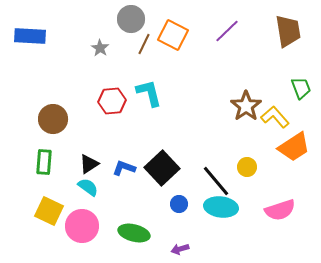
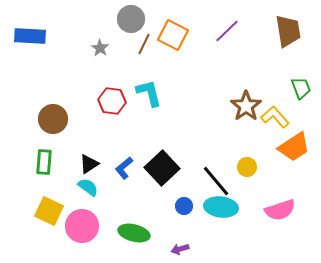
red hexagon: rotated 12 degrees clockwise
blue L-shape: rotated 60 degrees counterclockwise
blue circle: moved 5 px right, 2 px down
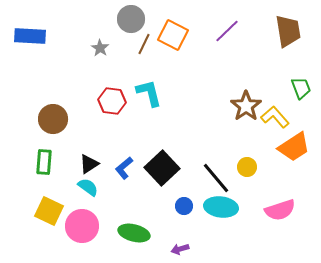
black line: moved 3 px up
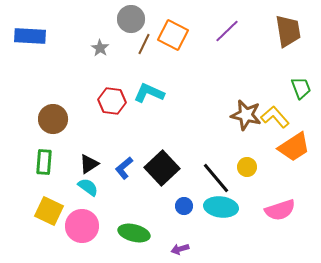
cyan L-shape: rotated 52 degrees counterclockwise
brown star: moved 9 px down; rotated 24 degrees counterclockwise
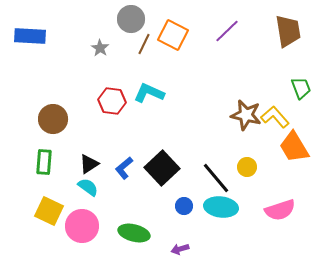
orange trapezoid: rotated 92 degrees clockwise
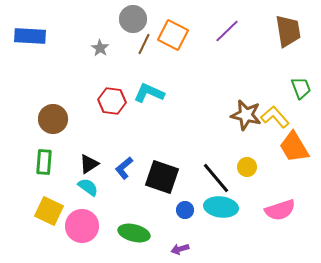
gray circle: moved 2 px right
black square: moved 9 px down; rotated 28 degrees counterclockwise
blue circle: moved 1 px right, 4 px down
